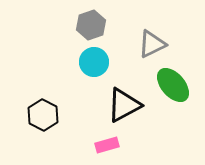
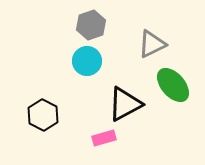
cyan circle: moved 7 px left, 1 px up
black triangle: moved 1 px right, 1 px up
pink rectangle: moved 3 px left, 7 px up
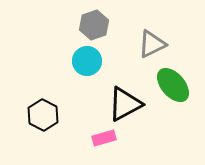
gray hexagon: moved 3 px right
